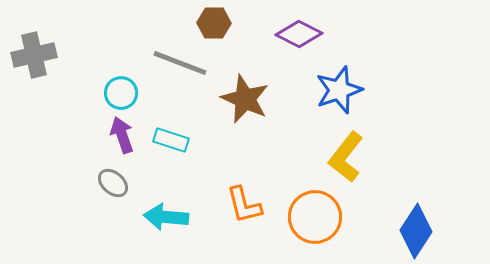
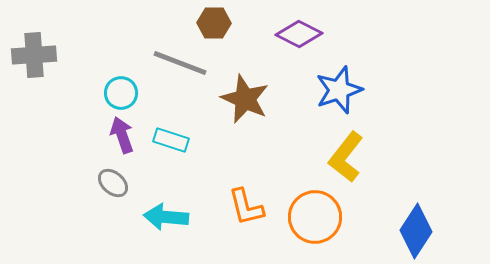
gray cross: rotated 9 degrees clockwise
orange L-shape: moved 2 px right, 2 px down
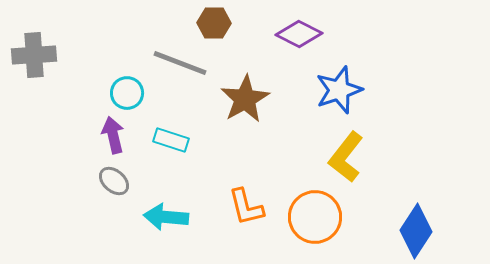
cyan circle: moved 6 px right
brown star: rotated 18 degrees clockwise
purple arrow: moved 9 px left; rotated 6 degrees clockwise
gray ellipse: moved 1 px right, 2 px up
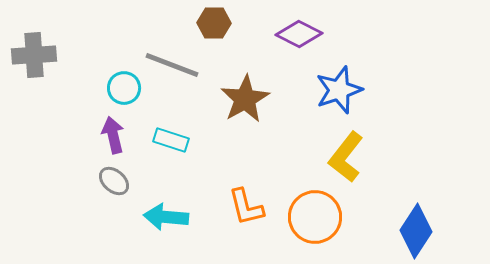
gray line: moved 8 px left, 2 px down
cyan circle: moved 3 px left, 5 px up
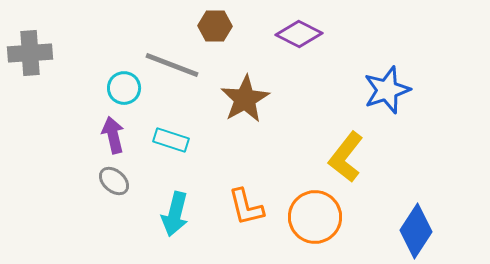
brown hexagon: moved 1 px right, 3 px down
gray cross: moved 4 px left, 2 px up
blue star: moved 48 px right
cyan arrow: moved 9 px right, 3 px up; rotated 81 degrees counterclockwise
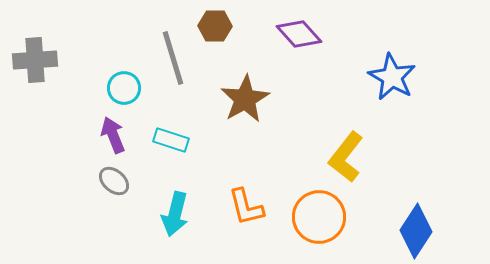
purple diamond: rotated 21 degrees clockwise
gray cross: moved 5 px right, 7 px down
gray line: moved 1 px right, 7 px up; rotated 52 degrees clockwise
blue star: moved 5 px right, 13 px up; rotated 24 degrees counterclockwise
purple arrow: rotated 9 degrees counterclockwise
orange circle: moved 4 px right
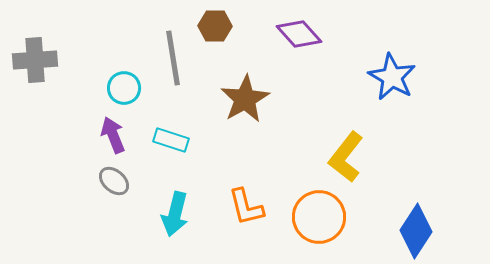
gray line: rotated 8 degrees clockwise
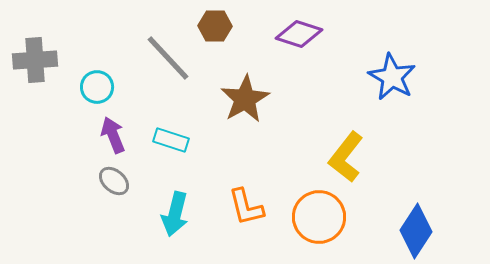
purple diamond: rotated 30 degrees counterclockwise
gray line: moved 5 px left; rotated 34 degrees counterclockwise
cyan circle: moved 27 px left, 1 px up
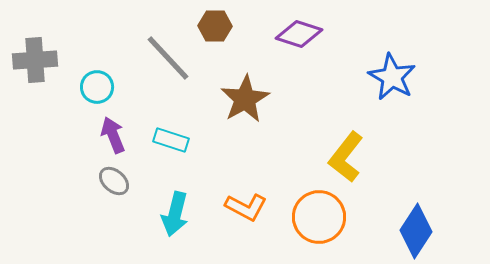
orange L-shape: rotated 48 degrees counterclockwise
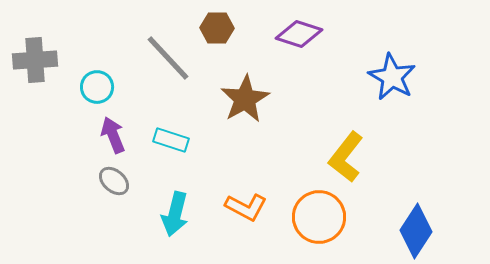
brown hexagon: moved 2 px right, 2 px down
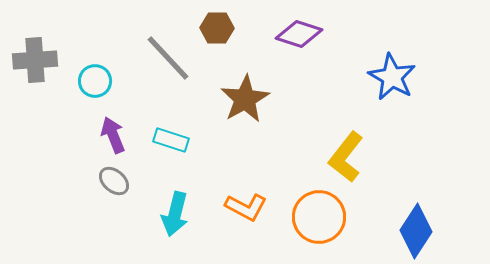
cyan circle: moved 2 px left, 6 px up
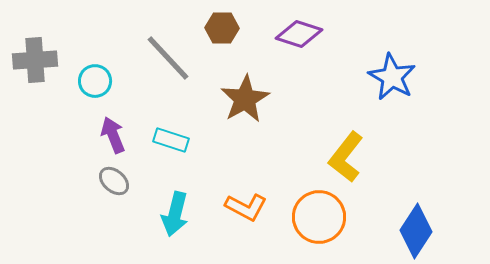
brown hexagon: moved 5 px right
